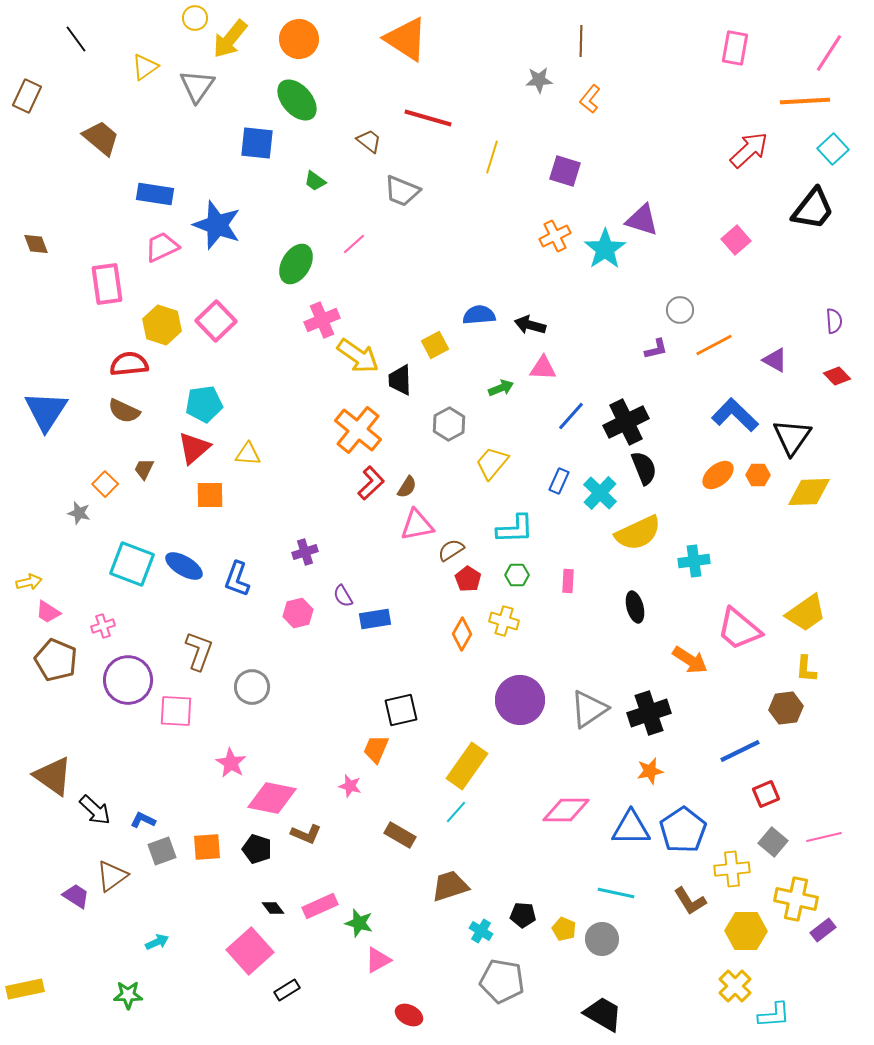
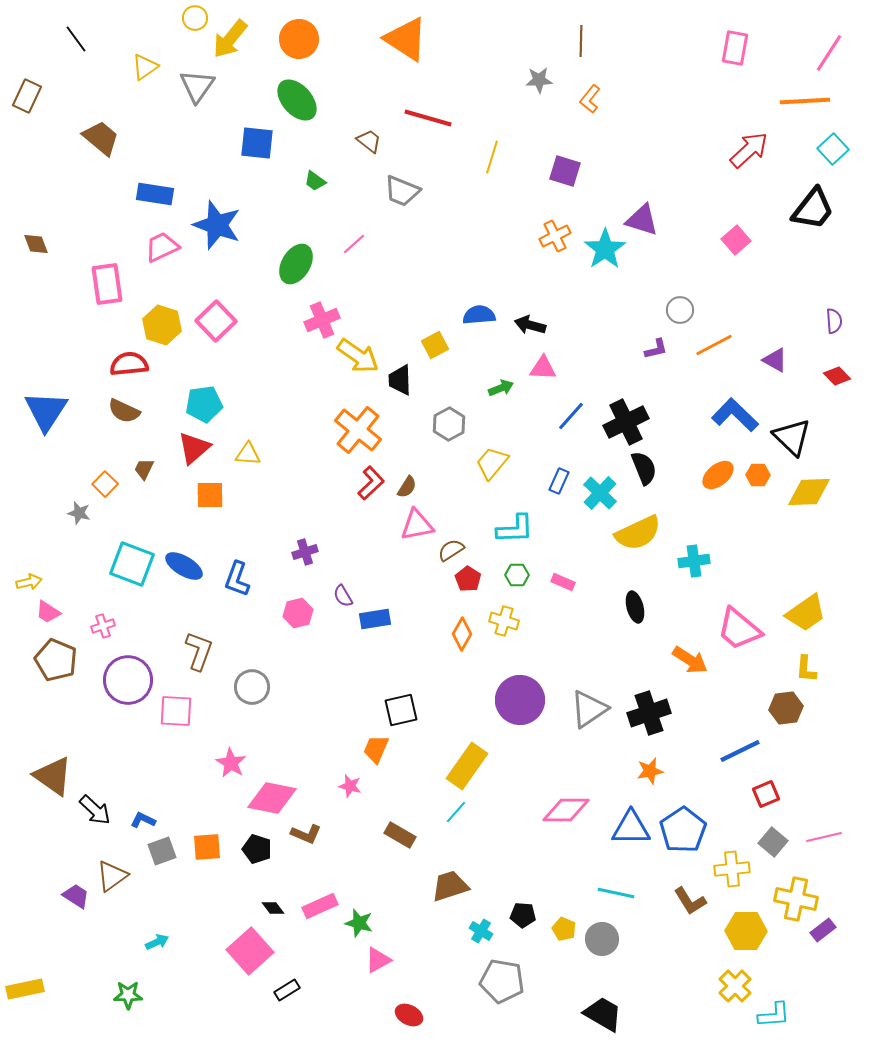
black triangle at (792, 437): rotated 21 degrees counterclockwise
pink rectangle at (568, 581): moved 5 px left, 1 px down; rotated 70 degrees counterclockwise
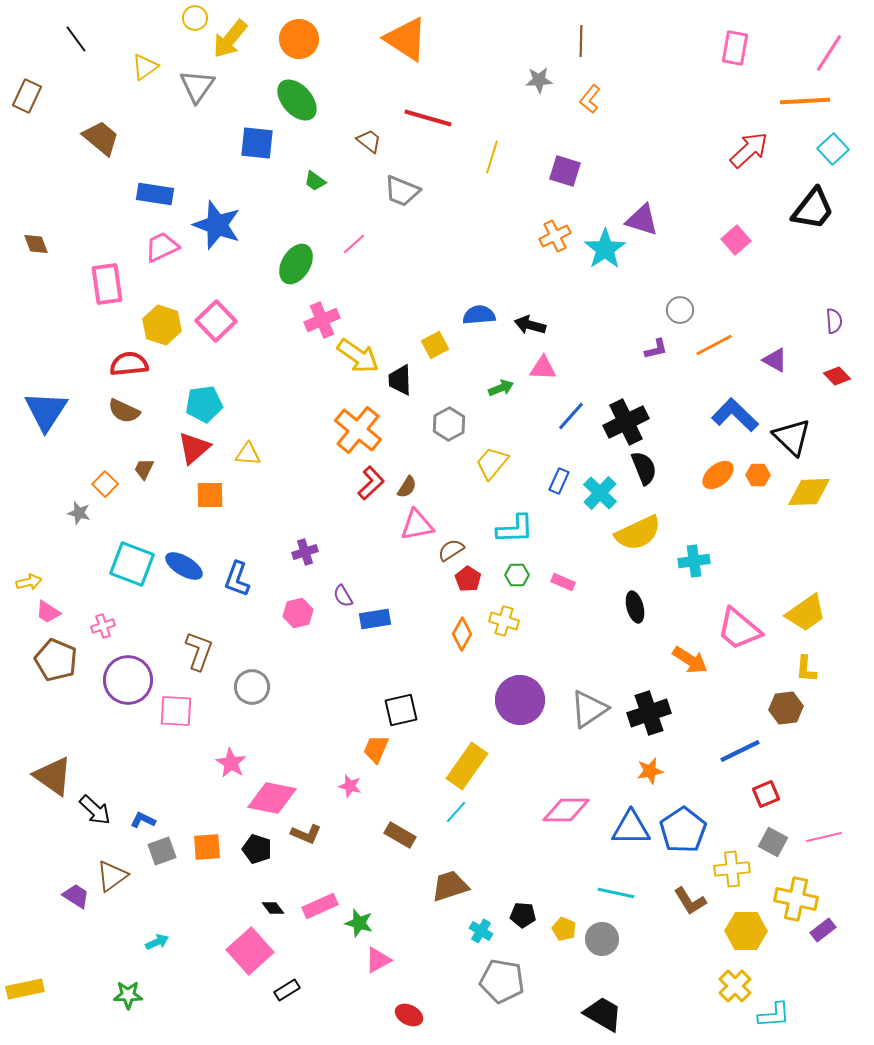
gray square at (773, 842): rotated 12 degrees counterclockwise
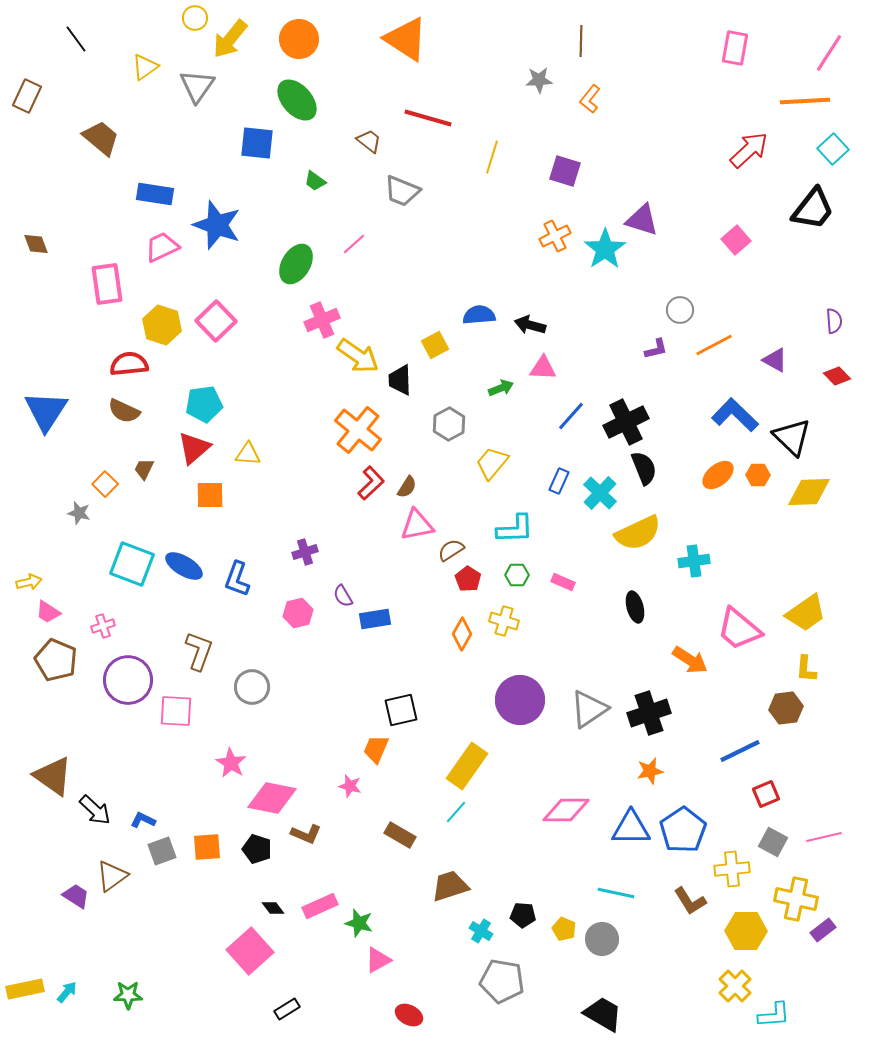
cyan arrow at (157, 942): moved 90 px left, 50 px down; rotated 25 degrees counterclockwise
black rectangle at (287, 990): moved 19 px down
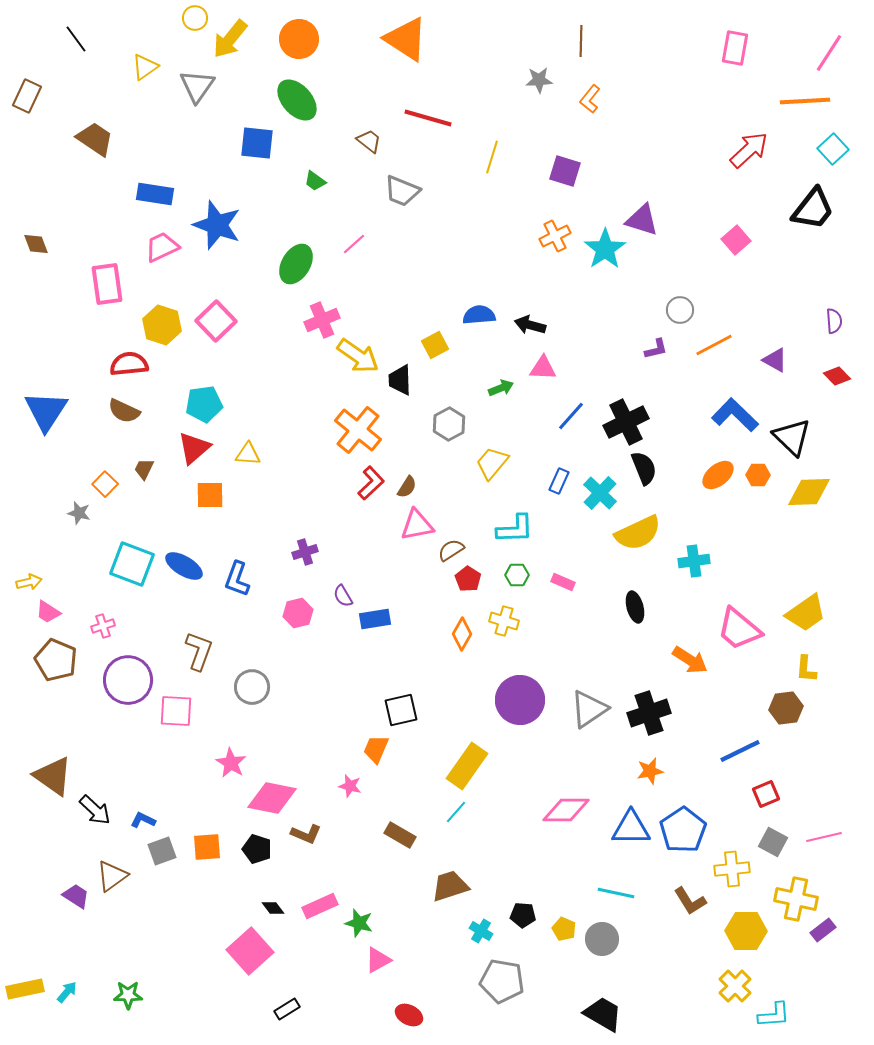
brown trapezoid at (101, 138): moved 6 px left, 1 px down; rotated 6 degrees counterclockwise
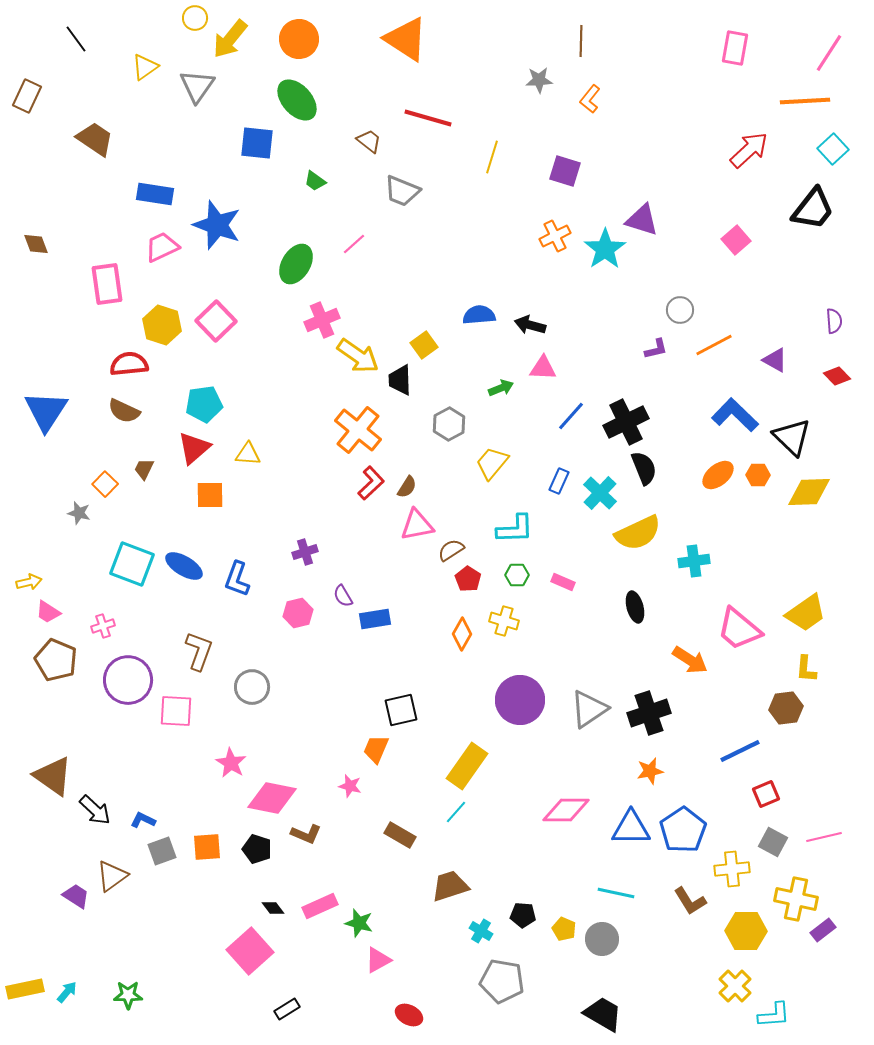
yellow square at (435, 345): moved 11 px left; rotated 8 degrees counterclockwise
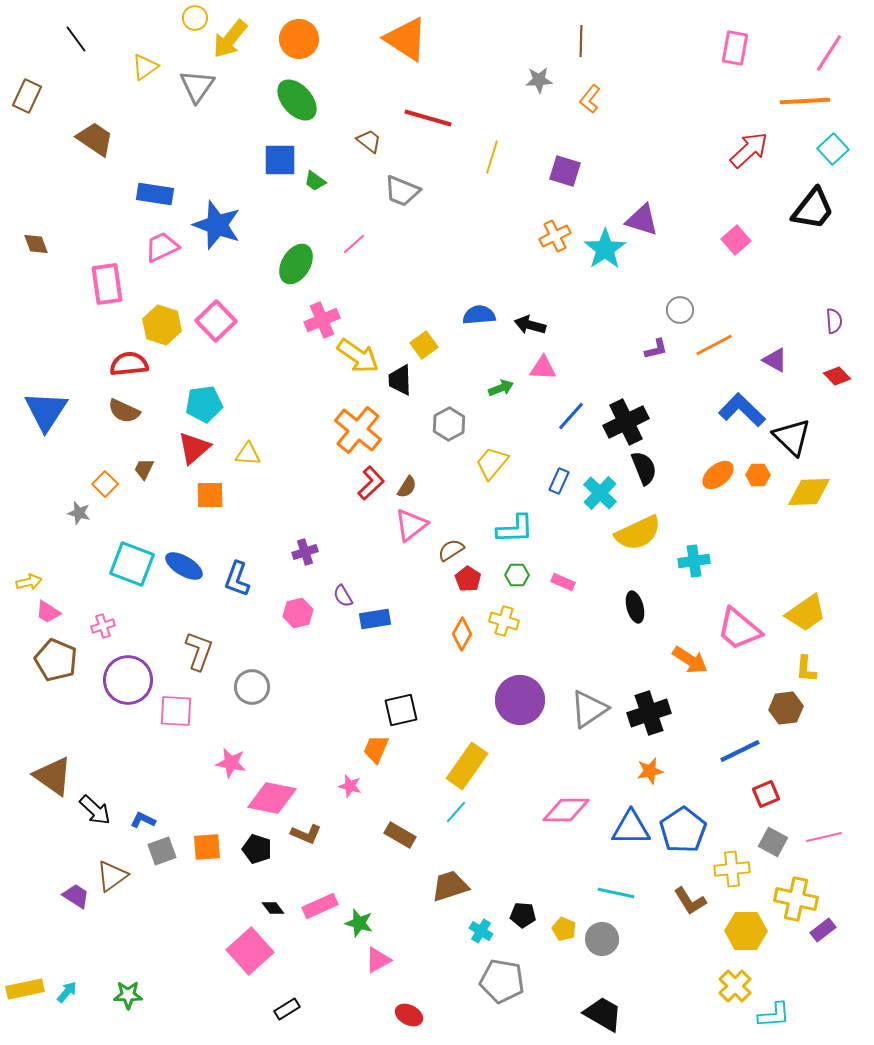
blue square at (257, 143): moved 23 px right, 17 px down; rotated 6 degrees counterclockwise
blue L-shape at (735, 415): moved 7 px right, 5 px up
pink triangle at (417, 525): moved 6 px left; rotated 27 degrees counterclockwise
pink star at (231, 763): rotated 20 degrees counterclockwise
